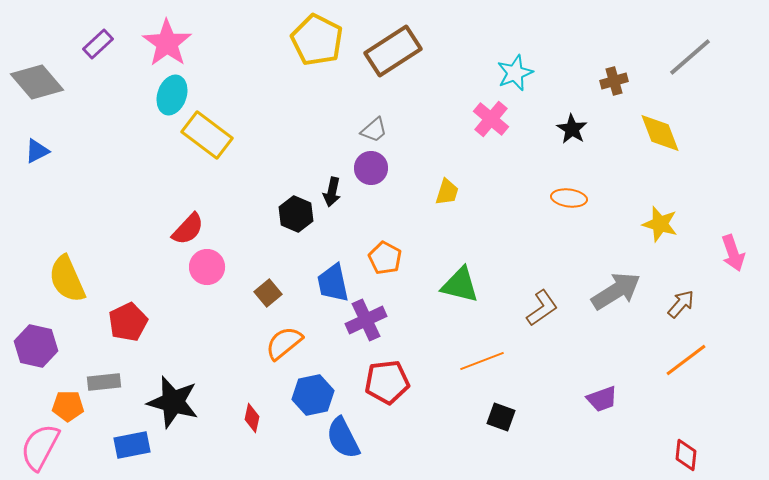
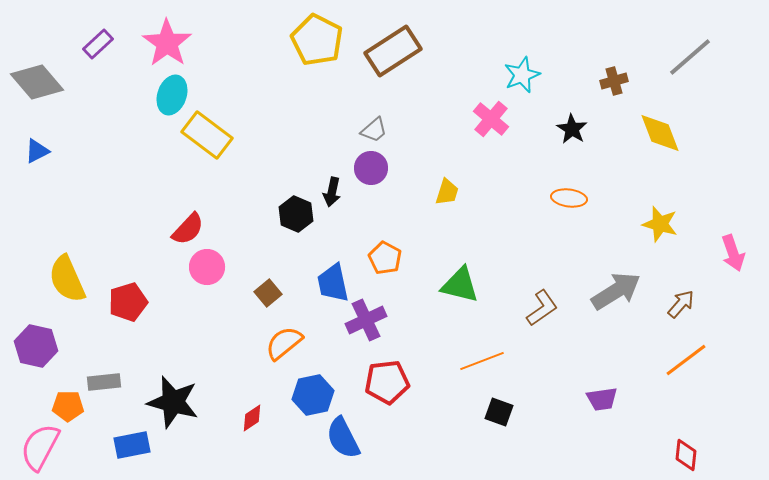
cyan star at (515, 73): moved 7 px right, 2 px down
red pentagon at (128, 322): moved 20 px up; rotated 9 degrees clockwise
purple trapezoid at (602, 399): rotated 12 degrees clockwise
black square at (501, 417): moved 2 px left, 5 px up
red diamond at (252, 418): rotated 44 degrees clockwise
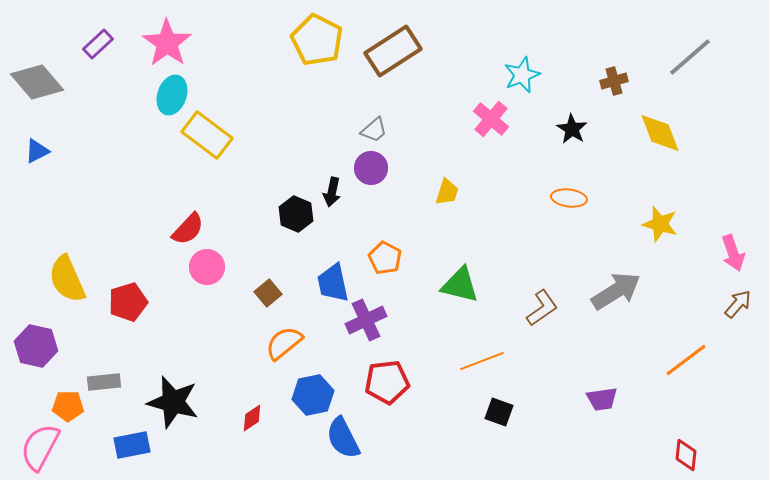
brown arrow at (681, 304): moved 57 px right
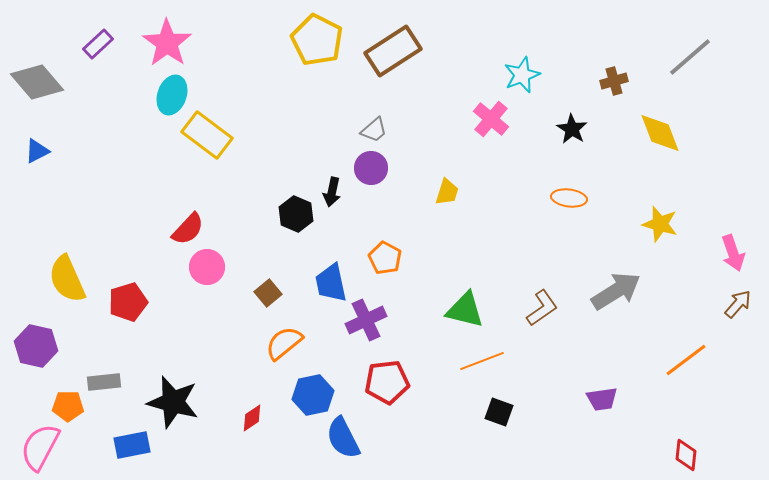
blue trapezoid at (333, 283): moved 2 px left
green triangle at (460, 285): moved 5 px right, 25 px down
